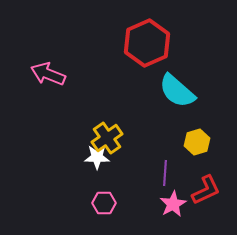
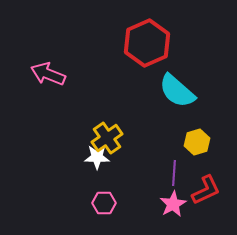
purple line: moved 9 px right
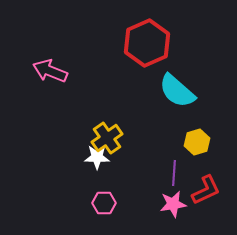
pink arrow: moved 2 px right, 3 px up
pink star: rotated 20 degrees clockwise
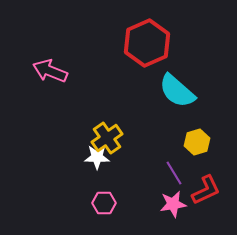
purple line: rotated 35 degrees counterclockwise
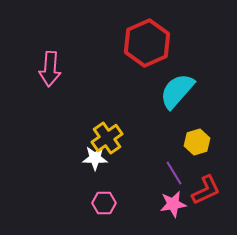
pink arrow: moved 2 px up; rotated 108 degrees counterclockwise
cyan semicircle: rotated 90 degrees clockwise
white star: moved 2 px left, 1 px down
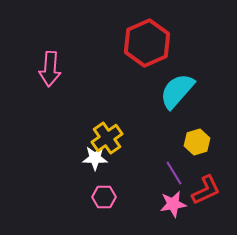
pink hexagon: moved 6 px up
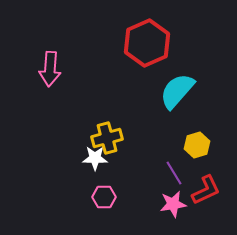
yellow cross: rotated 20 degrees clockwise
yellow hexagon: moved 3 px down
